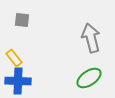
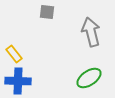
gray square: moved 25 px right, 8 px up
gray arrow: moved 6 px up
yellow rectangle: moved 4 px up
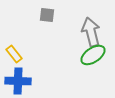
gray square: moved 3 px down
green ellipse: moved 4 px right, 23 px up
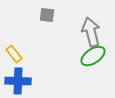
green ellipse: moved 1 px down
